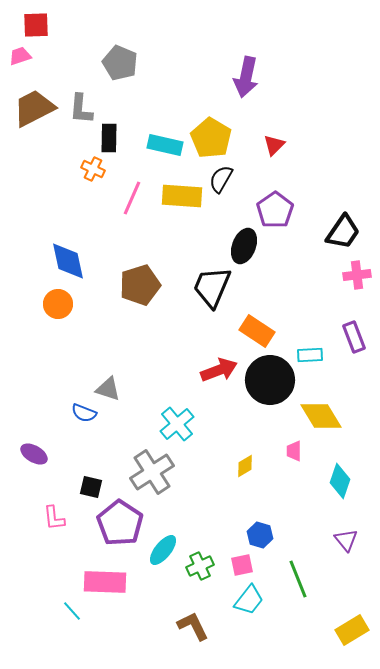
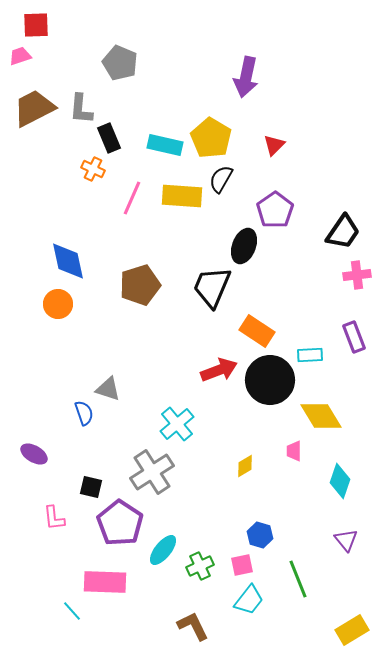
black rectangle at (109, 138): rotated 24 degrees counterclockwise
blue semicircle at (84, 413): rotated 130 degrees counterclockwise
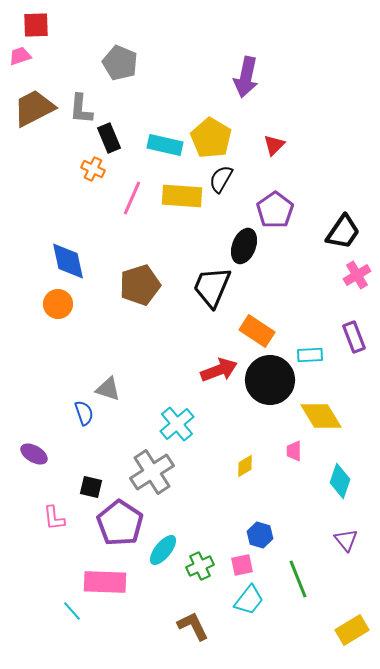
pink cross at (357, 275): rotated 24 degrees counterclockwise
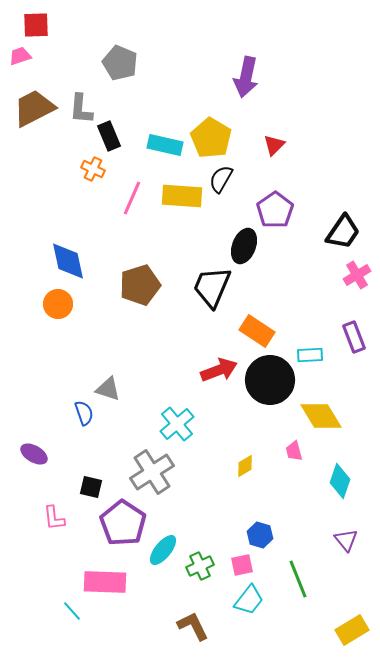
black rectangle at (109, 138): moved 2 px up
pink trapezoid at (294, 451): rotated 15 degrees counterclockwise
purple pentagon at (120, 523): moved 3 px right
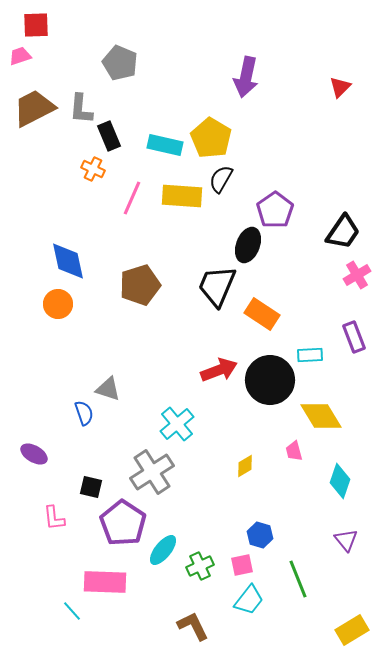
red triangle at (274, 145): moved 66 px right, 58 px up
black ellipse at (244, 246): moved 4 px right, 1 px up
black trapezoid at (212, 287): moved 5 px right, 1 px up
orange rectangle at (257, 331): moved 5 px right, 17 px up
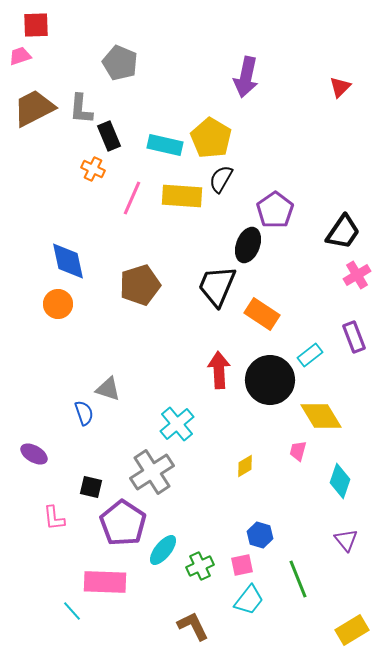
cyan rectangle at (310, 355): rotated 35 degrees counterclockwise
red arrow at (219, 370): rotated 72 degrees counterclockwise
pink trapezoid at (294, 451): moved 4 px right; rotated 30 degrees clockwise
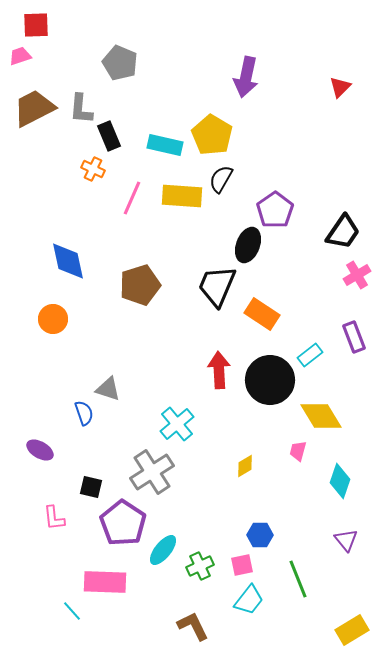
yellow pentagon at (211, 138): moved 1 px right, 3 px up
orange circle at (58, 304): moved 5 px left, 15 px down
purple ellipse at (34, 454): moved 6 px right, 4 px up
blue hexagon at (260, 535): rotated 15 degrees counterclockwise
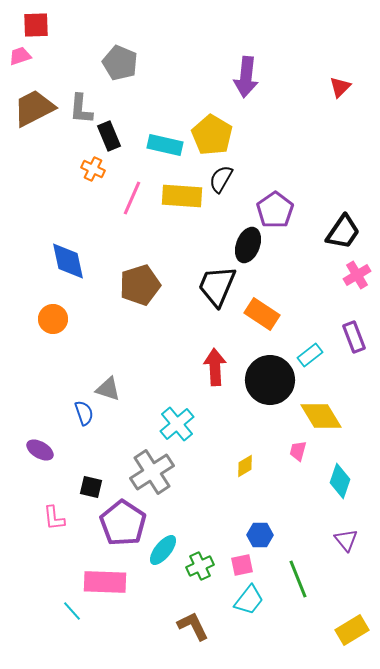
purple arrow at (246, 77): rotated 6 degrees counterclockwise
red arrow at (219, 370): moved 4 px left, 3 px up
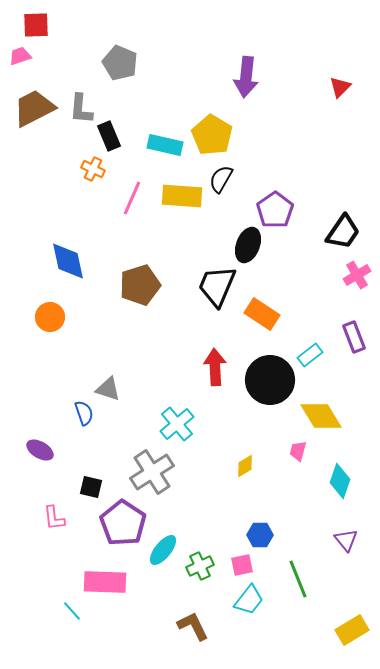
orange circle at (53, 319): moved 3 px left, 2 px up
